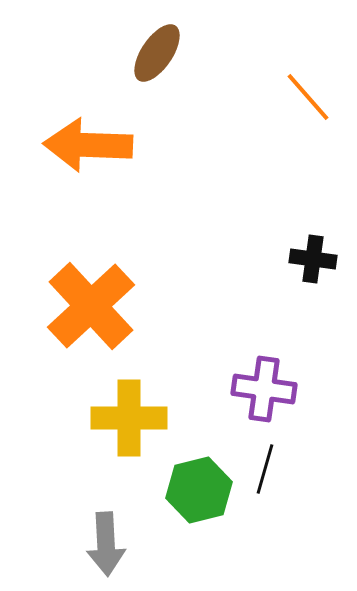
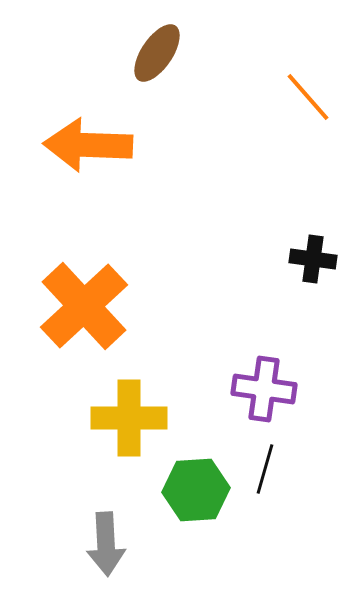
orange cross: moved 7 px left
green hexagon: moved 3 px left; rotated 10 degrees clockwise
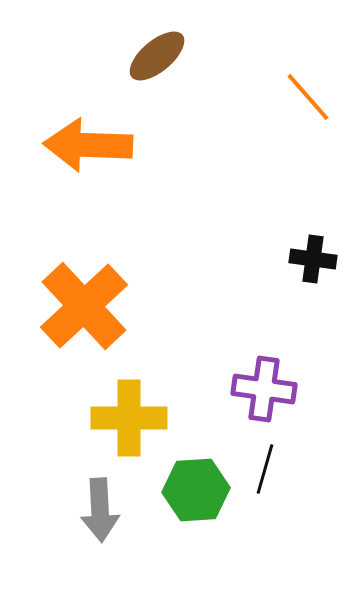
brown ellipse: moved 3 px down; rotated 16 degrees clockwise
gray arrow: moved 6 px left, 34 px up
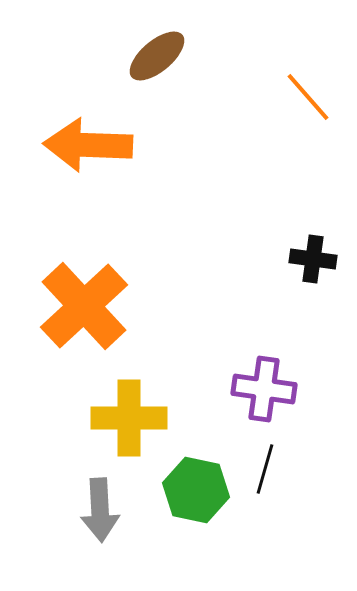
green hexagon: rotated 16 degrees clockwise
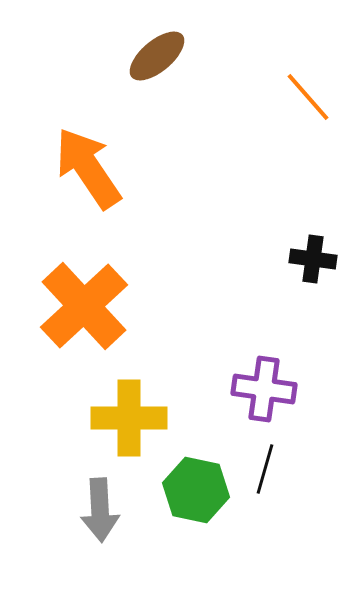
orange arrow: moved 23 px down; rotated 54 degrees clockwise
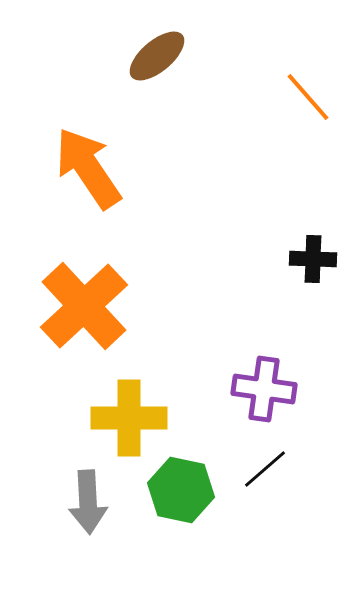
black cross: rotated 6 degrees counterclockwise
black line: rotated 33 degrees clockwise
green hexagon: moved 15 px left
gray arrow: moved 12 px left, 8 px up
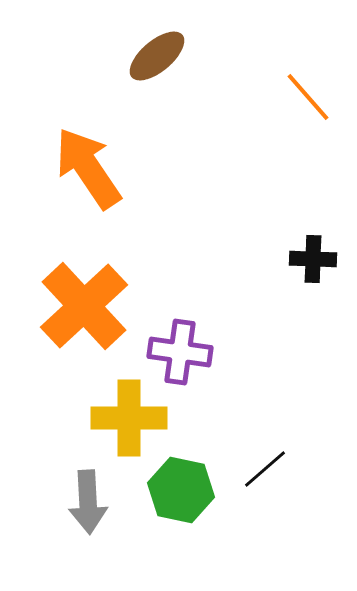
purple cross: moved 84 px left, 37 px up
